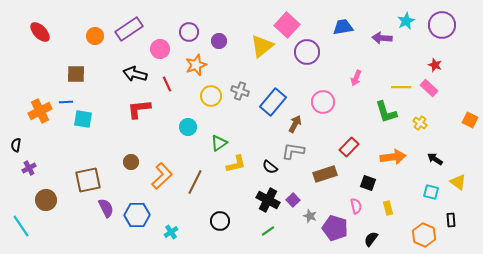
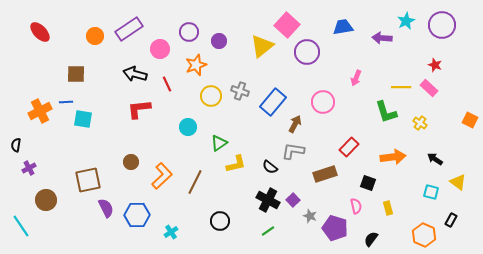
black rectangle at (451, 220): rotated 32 degrees clockwise
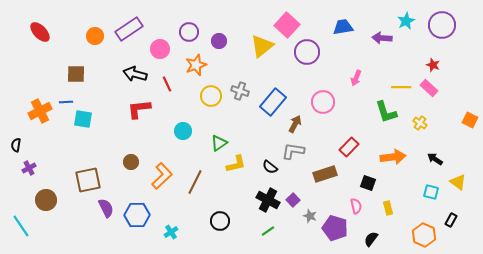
red star at (435, 65): moved 2 px left
cyan circle at (188, 127): moved 5 px left, 4 px down
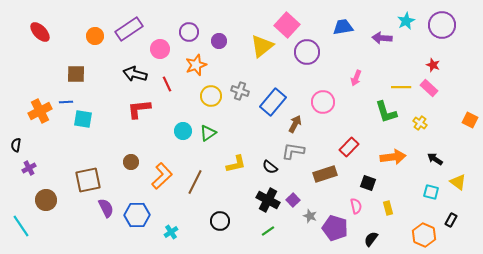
green triangle at (219, 143): moved 11 px left, 10 px up
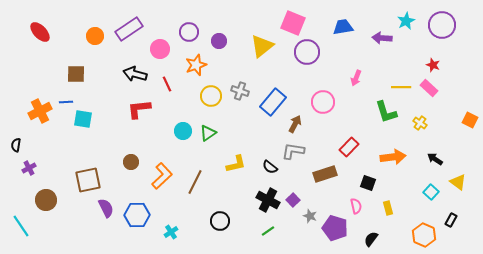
pink square at (287, 25): moved 6 px right, 2 px up; rotated 20 degrees counterclockwise
cyan square at (431, 192): rotated 28 degrees clockwise
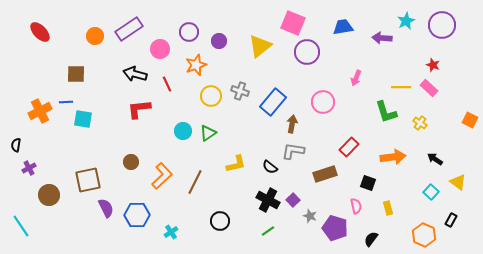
yellow triangle at (262, 46): moved 2 px left
brown arrow at (295, 124): moved 3 px left; rotated 18 degrees counterclockwise
brown circle at (46, 200): moved 3 px right, 5 px up
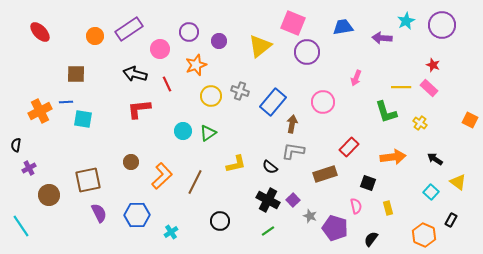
purple semicircle at (106, 208): moved 7 px left, 5 px down
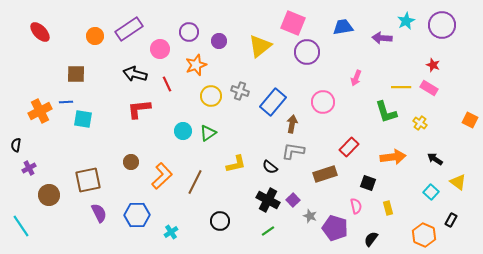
pink rectangle at (429, 88): rotated 12 degrees counterclockwise
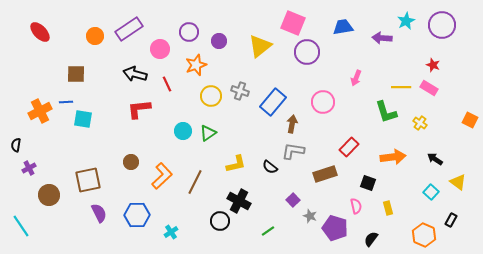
black cross at (268, 200): moved 29 px left, 1 px down
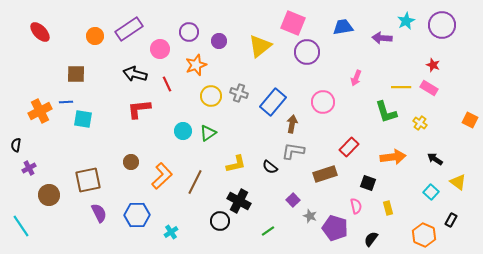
gray cross at (240, 91): moved 1 px left, 2 px down
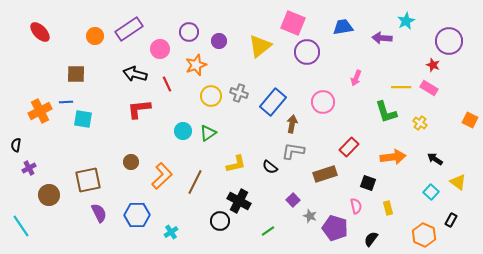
purple circle at (442, 25): moved 7 px right, 16 px down
